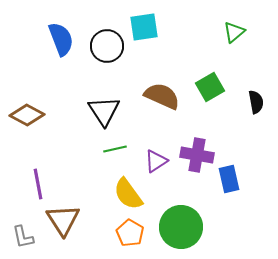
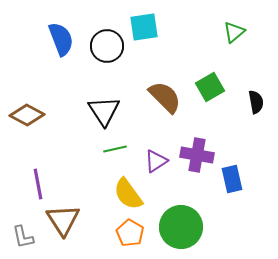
brown semicircle: moved 3 px right, 1 px down; rotated 21 degrees clockwise
blue rectangle: moved 3 px right
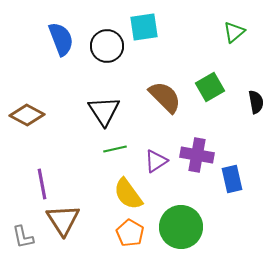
purple line: moved 4 px right
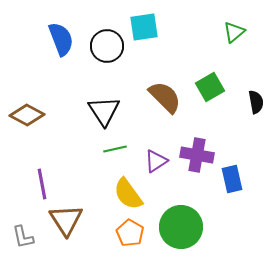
brown triangle: moved 3 px right
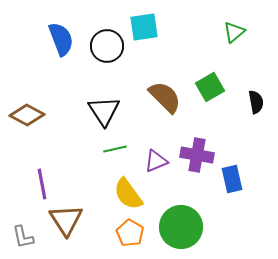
purple triangle: rotated 10 degrees clockwise
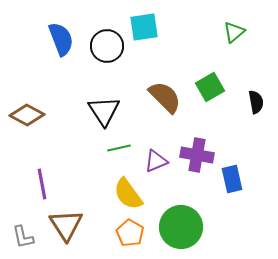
green line: moved 4 px right, 1 px up
brown triangle: moved 5 px down
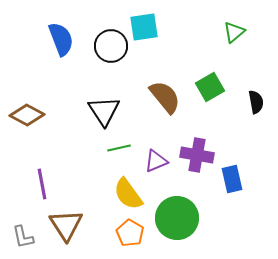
black circle: moved 4 px right
brown semicircle: rotated 6 degrees clockwise
green circle: moved 4 px left, 9 px up
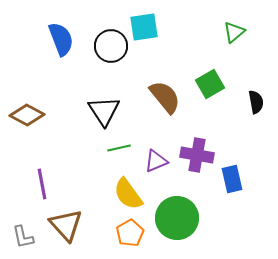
green square: moved 3 px up
brown triangle: rotated 9 degrees counterclockwise
orange pentagon: rotated 12 degrees clockwise
